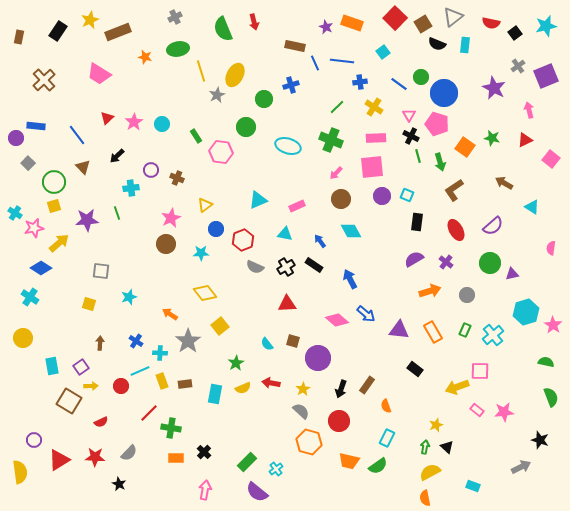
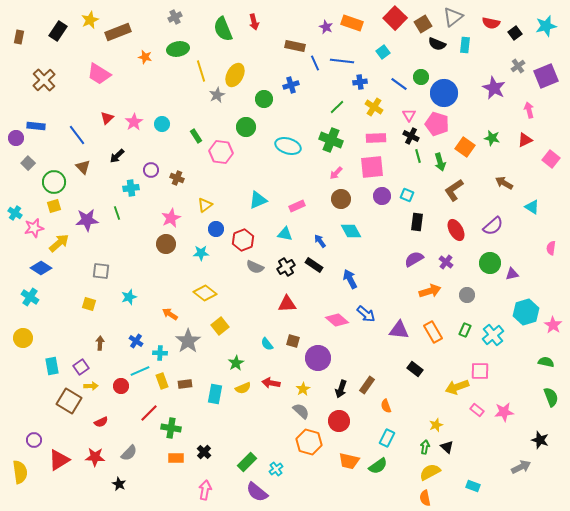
yellow diamond at (205, 293): rotated 15 degrees counterclockwise
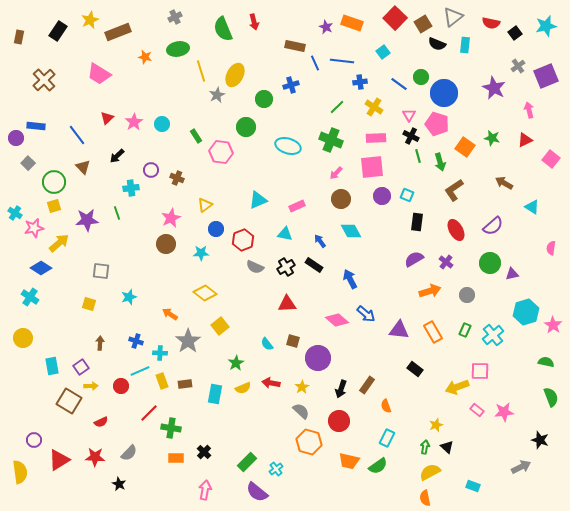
blue cross at (136, 341): rotated 16 degrees counterclockwise
yellow star at (303, 389): moved 1 px left, 2 px up
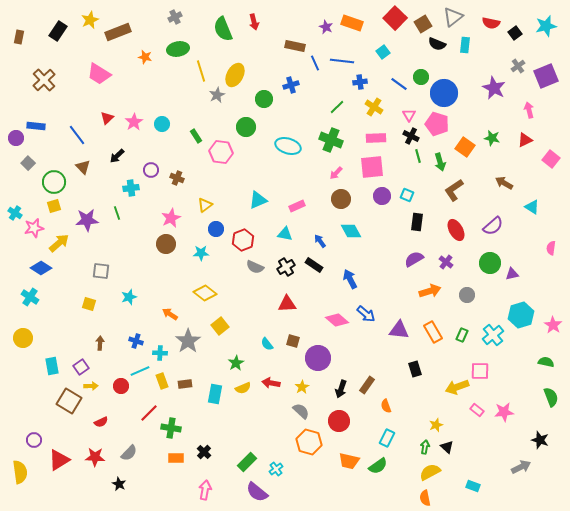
cyan hexagon at (526, 312): moved 5 px left, 3 px down
green rectangle at (465, 330): moved 3 px left, 5 px down
black rectangle at (415, 369): rotated 35 degrees clockwise
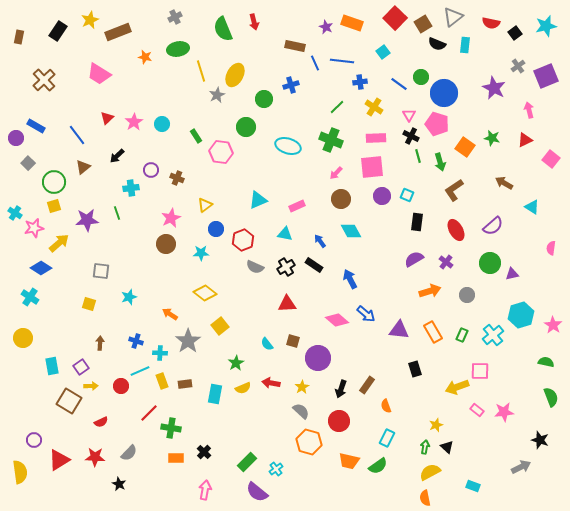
blue rectangle at (36, 126): rotated 24 degrees clockwise
brown triangle at (83, 167): rotated 35 degrees clockwise
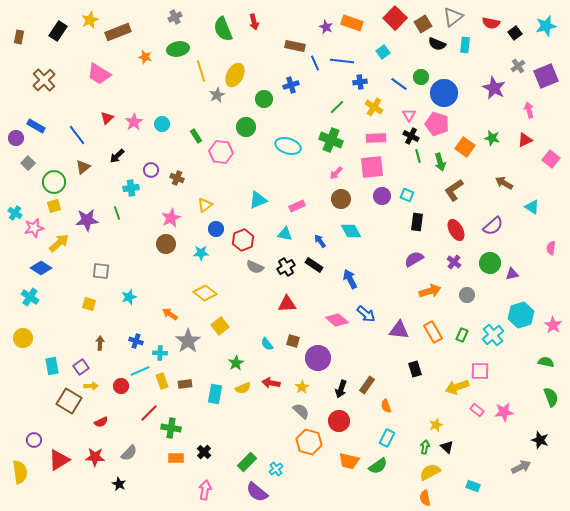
purple cross at (446, 262): moved 8 px right
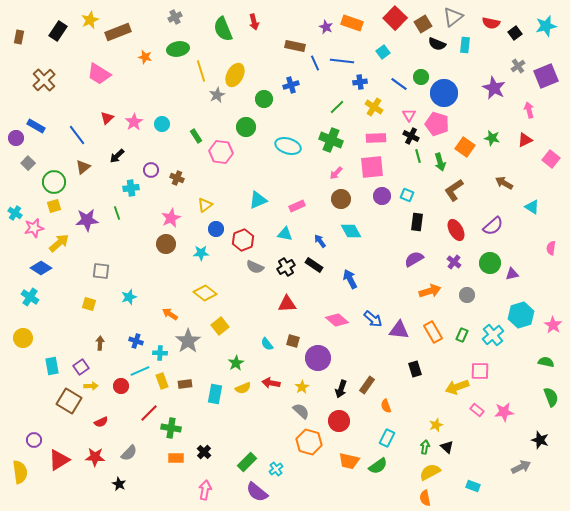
blue arrow at (366, 314): moved 7 px right, 5 px down
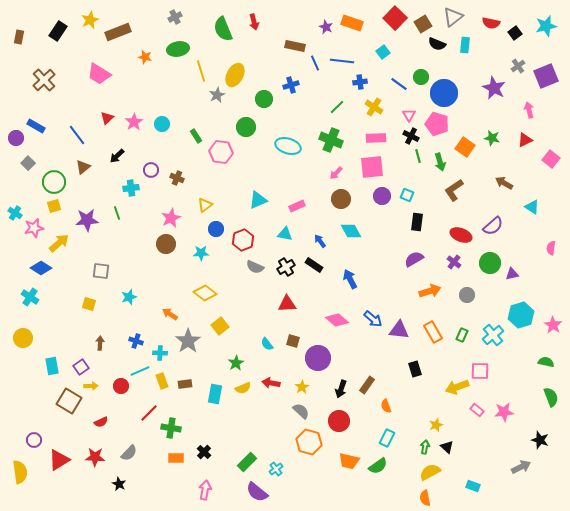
red ellipse at (456, 230): moved 5 px right, 5 px down; rotated 40 degrees counterclockwise
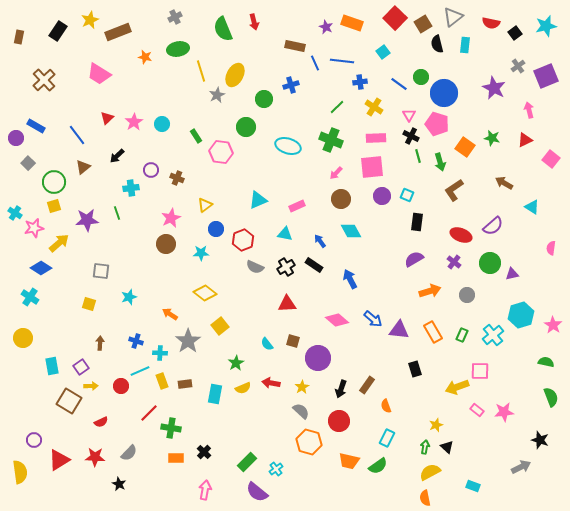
black semicircle at (437, 44): rotated 54 degrees clockwise
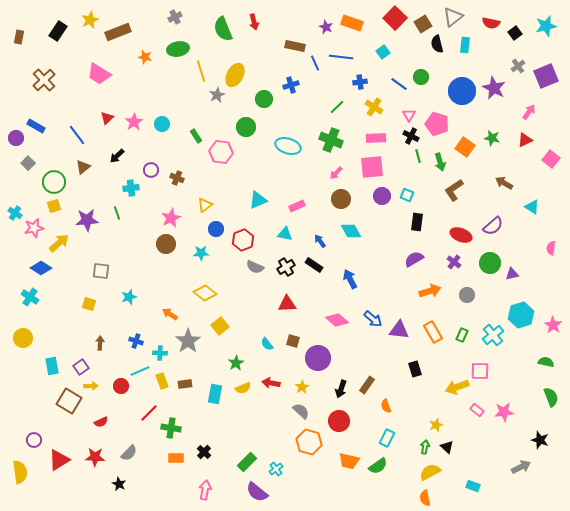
blue line at (342, 61): moved 1 px left, 4 px up
blue circle at (444, 93): moved 18 px right, 2 px up
pink arrow at (529, 110): moved 2 px down; rotated 49 degrees clockwise
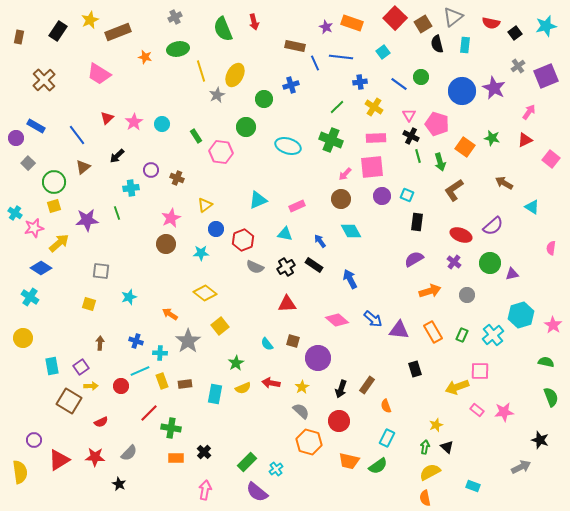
pink arrow at (336, 173): moved 9 px right, 1 px down
